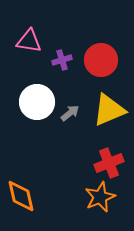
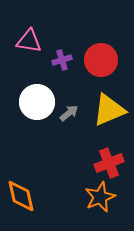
gray arrow: moved 1 px left
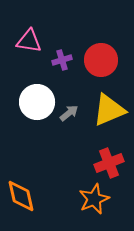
orange star: moved 6 px left, 2 px down
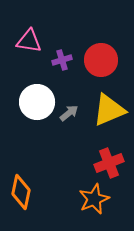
orange diamond: moved 4 px up; rotated 24 degrees clockwise
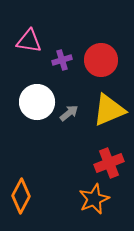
orange diamond: moved 4 px down; rotated 16 degrees clockwise
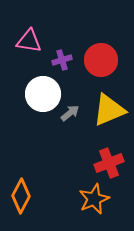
white circle: moved 6 px right, 8 px up
gray arrow: moved 1 px right
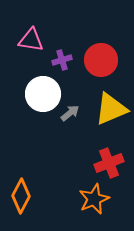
pink triangle: moved 2 px right, 1 px up
yellow triangle: moved 2 px right, 1 px up
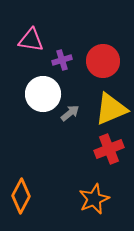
red circle: moved 2 px right, 1 px down
red cross: moved 14 px up
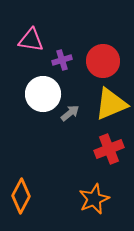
yellow triangle: moved 5 px up
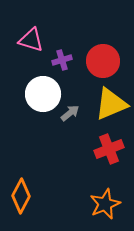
pink triangle: rotated 8 degrees clockwise
orange star: moved 11 px right, 5 px down
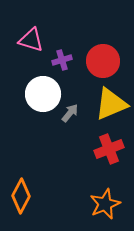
gray arrow: rotated 12 degrees counterclockwise
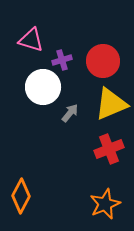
white circle: moved 7 px up
